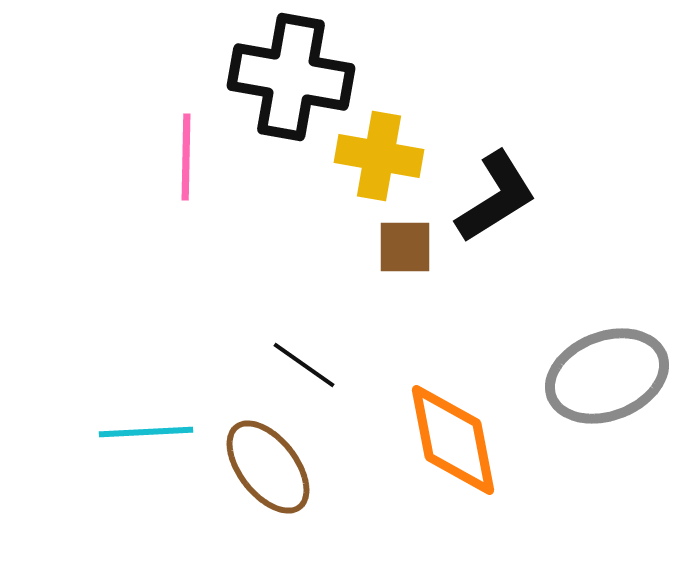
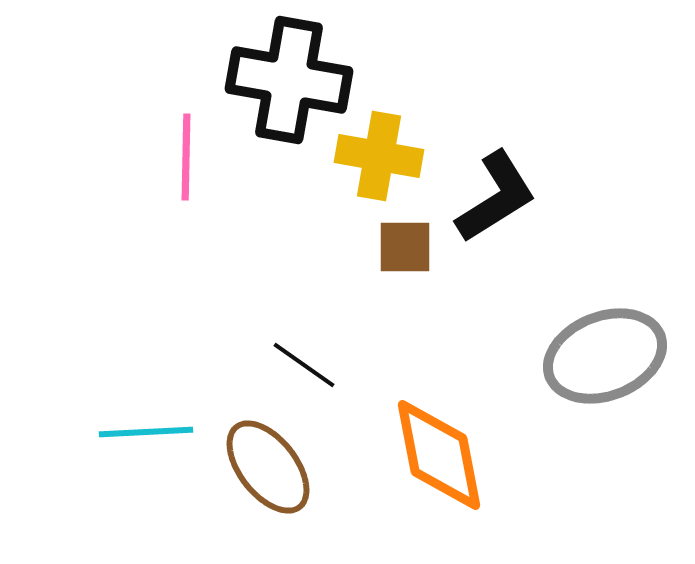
black cross: moved 2 px left, 3 px down
gray ellipse: moved 2 px left, 20 px up
orange diamond: moved 14 px left, 15 px down
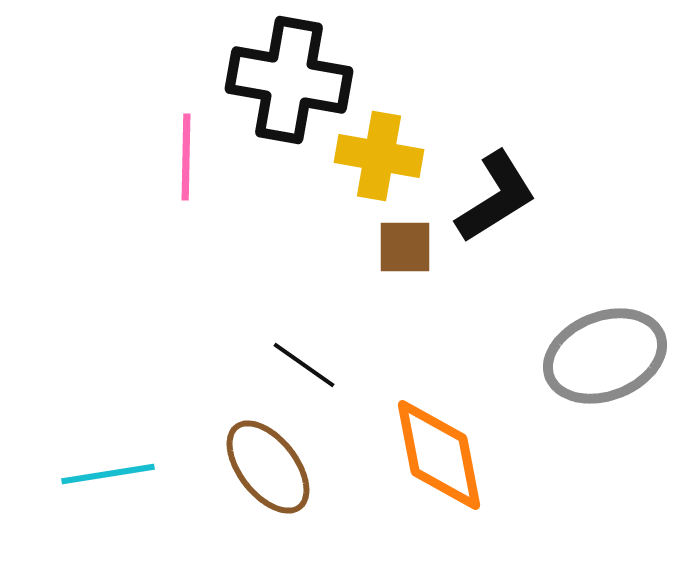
cyan line: moved 38 px left, 42 px down; rotated 6 degrees counterclockwise
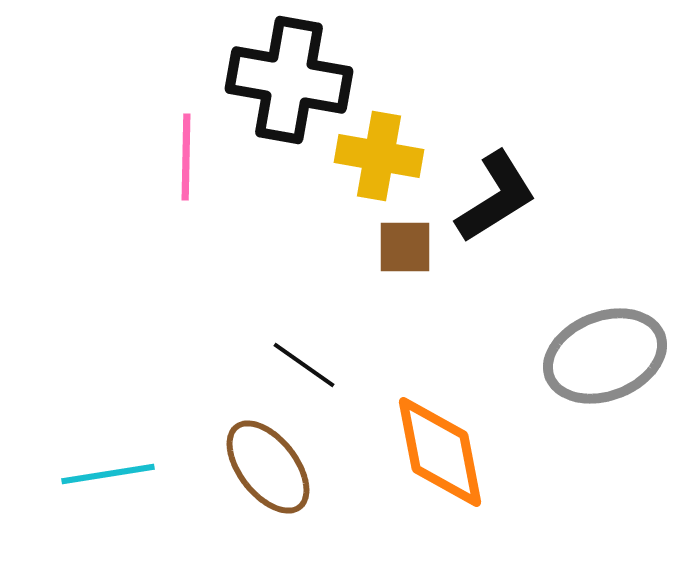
orange diamond: moved 1 px right, 3 px up
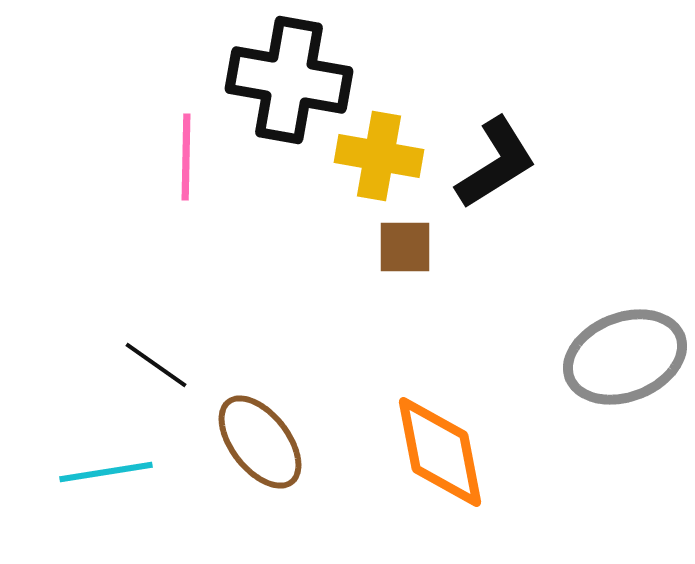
black L-shape: moved 34 px up
gray ellipse: moved 20 px right, 1 px down
black line: moved 148 px left
brown ellipse: moved 8 px left, 25 px up
cyan line: moved 2 px left, 2 px up
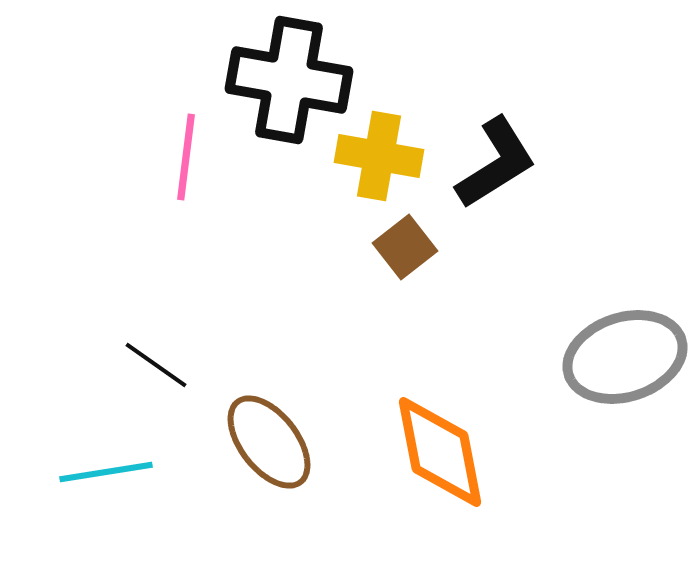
pink line: rotated 6 degrees clockwise
brown square: rotated 38 degrees counterclockwise
gray ellipse: rotated 3 degrees clockwise
brown ellipse: moved 9 px right
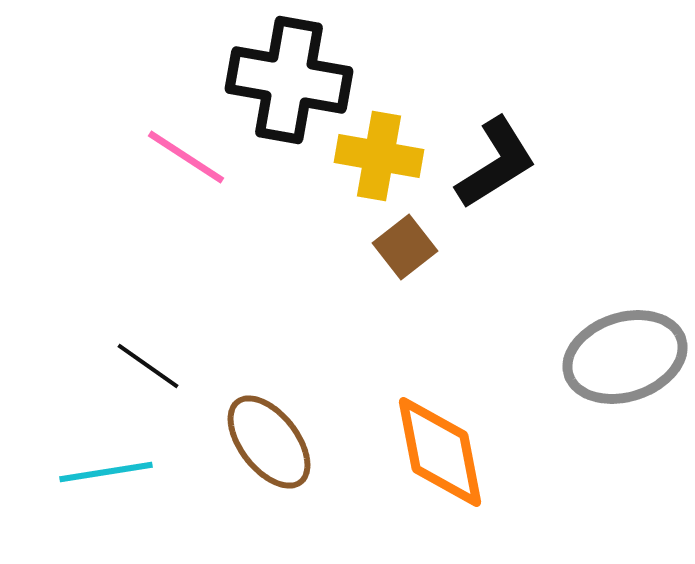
pink line: rotated 64 degrees counterclockwise
black line: moved 8 px left, 1 px down
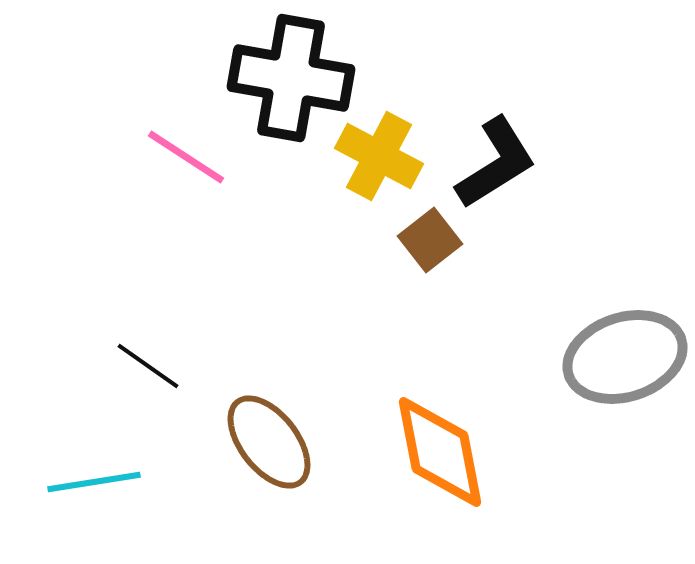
black cross: moved 2 px right, 2 px up
yellow cross: rotated 18 degrees clockwise
brown square: moved 25 px right, 7 px up
cyan line: moved 12 px left, 10 px down
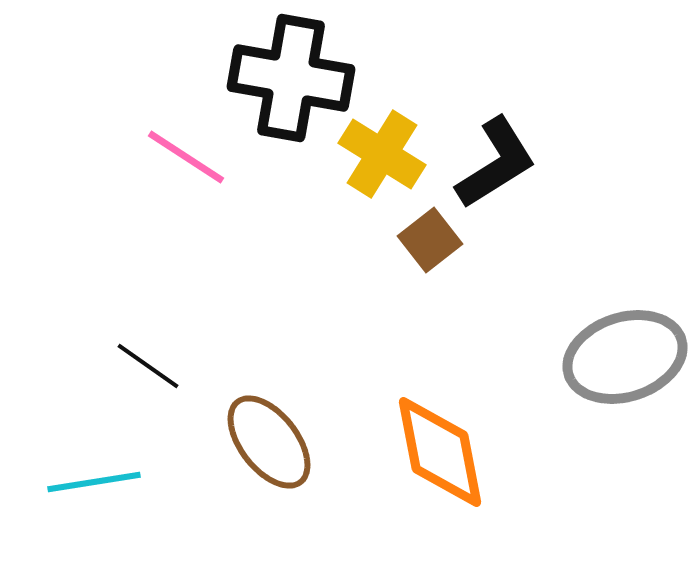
yellow cross: moved 3 px right, 2 px up; rotated 4 degrees clockwise
